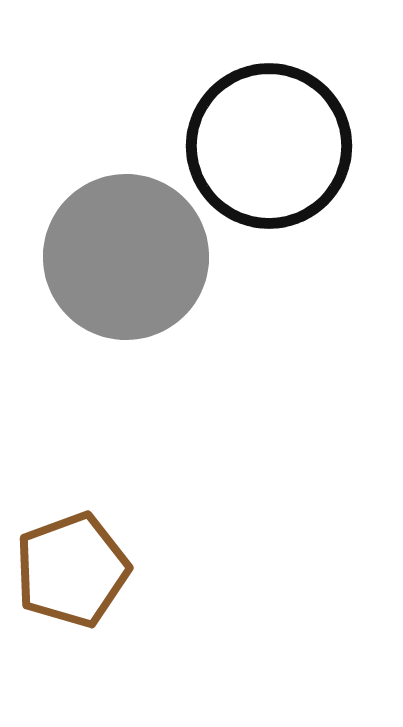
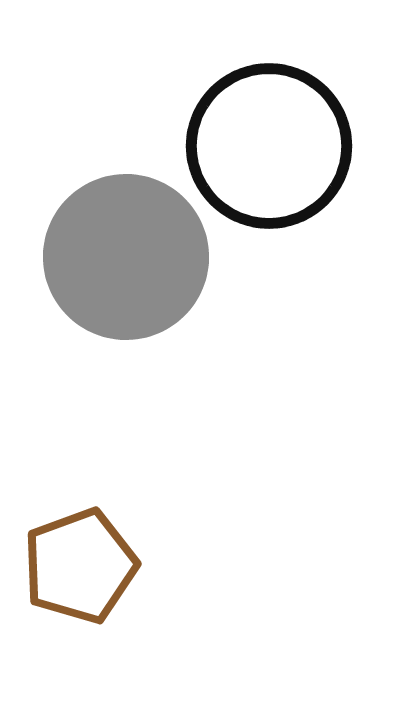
brown pentagon: moved 8 px right, 4 px up
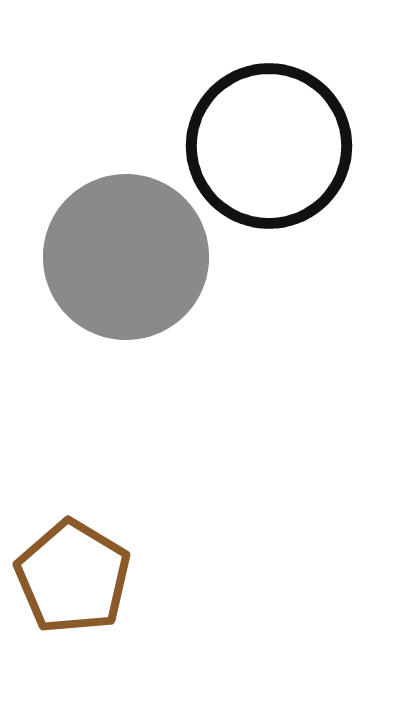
brown pentagon: moved 7 px left, 11 px down; rotated 21 degrees counterclockwise
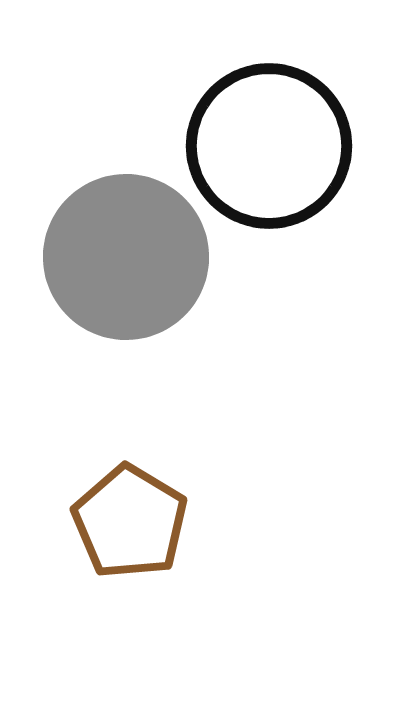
brown pentagon: moved 57 px right, 55 px up
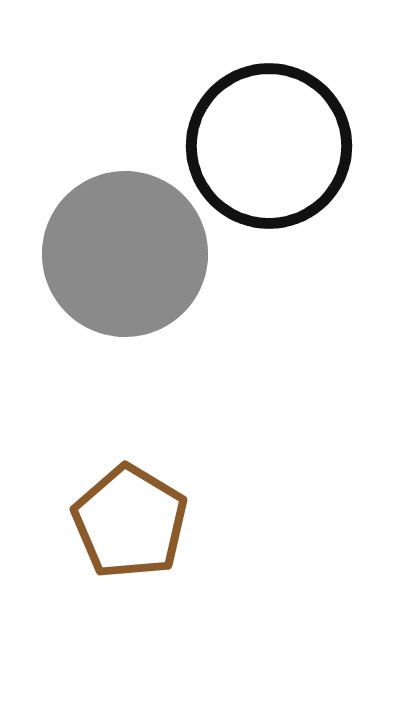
gray circle: moved 1 px left, 3 px up
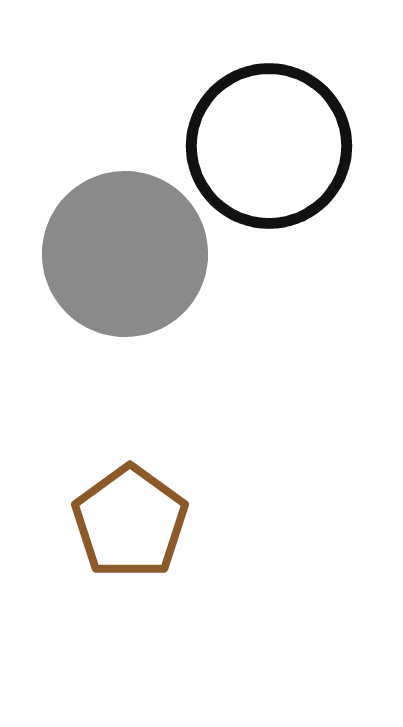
brown pentagon: rotated 5 degrees clockwise
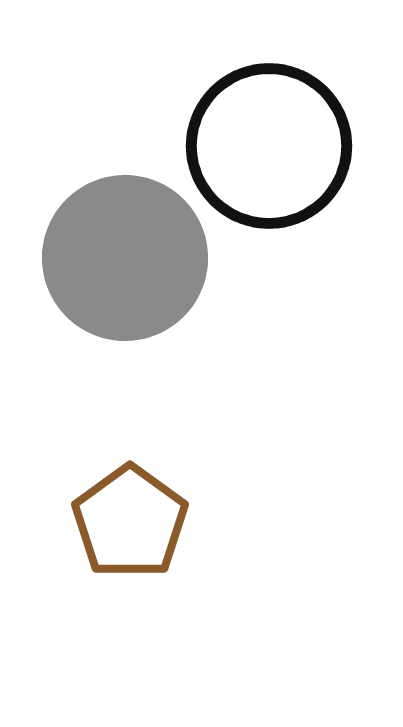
gray circle: moved 4 px down
